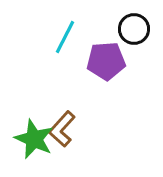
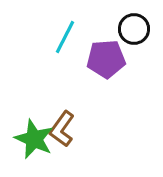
purple pentagon: moved 2 px up
brown L-shape: rotated 6 degrees counterclockwise
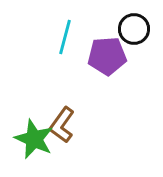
cyan line: rotated 12 degrees counterclockwise
purple pentagon: moved 1 px right, 3 px up
brown L-shape: moved 4 px up
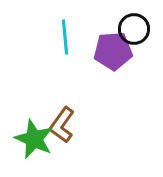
cyan line: rotated 20 degrees counterclockwise
purple pentagon: moved 6 px right, 5 px up
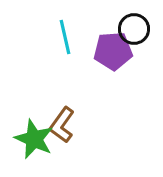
cyan line: rotated 8 degrees counterclockwise
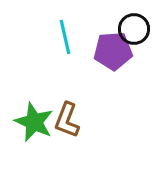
brown L-shape: moved 5 px right, 5 px up; rotated 15 degrees counterclockwise
green star: moved 17 px up
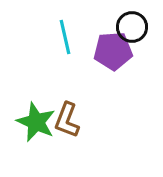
black circle: moved 2 px left, 2 px up
green star: moved 2 px right
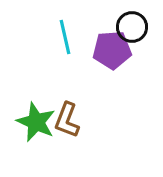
purple pentagon: moved 1 px left, 1 px up
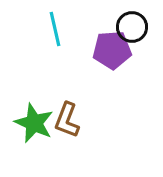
cyan line: moved 10 px left, 8 px up
green star: moved 2 px left, 1 px down
